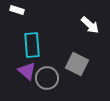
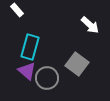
white rectangle: rotated 32 degrees clockwise
cyan rectangle: moved 2 px left, 2 px down; rotated 20 degrees clockwise
gray square: rotated 10 degrees clockwise
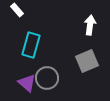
white arrow: rotated 126 degrees counterclockwise
cyan rectangle: moved 1 px right, 2 px up
gray square: moved 10 px right, 3 px up; rotated 30 degrees clockwise
purple triangle: moved 12 px down
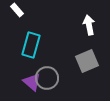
white arrow: moved 1 px left; rotated 18 degrees counterclockwise
purple triangle: moved 5 px right, 1 px up
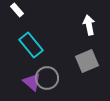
cyan rectangle: rotated 55 degrees counterclockwise
